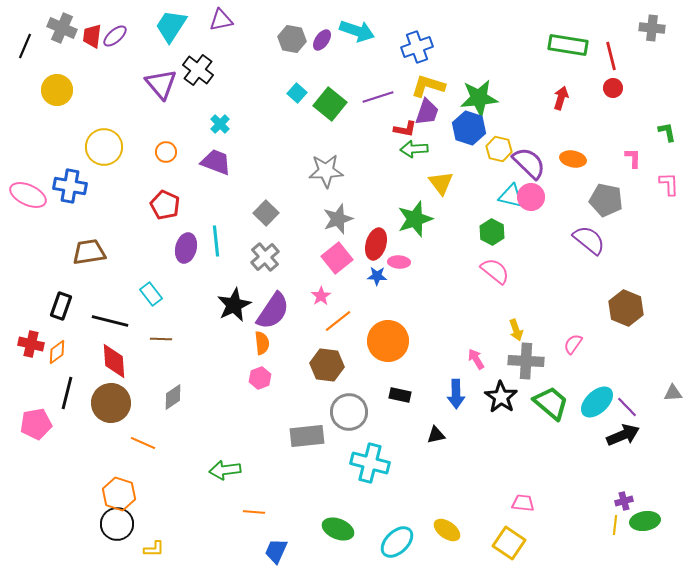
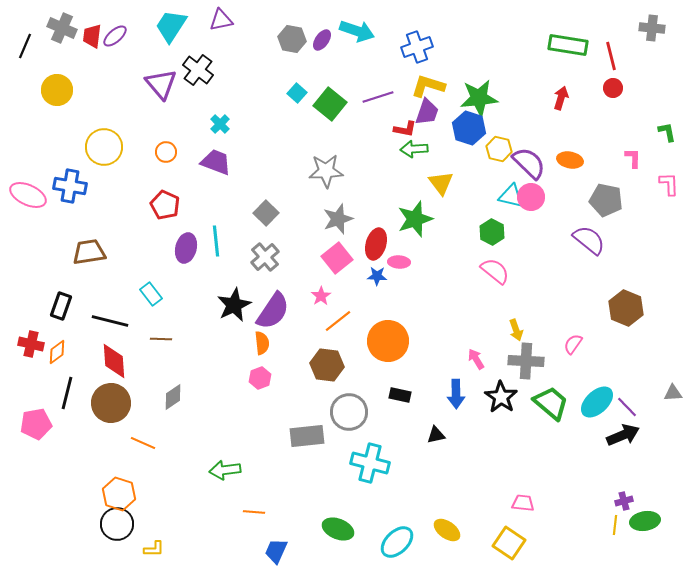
orange ellipse at (573, 159): moved 3 px left, 1 px down
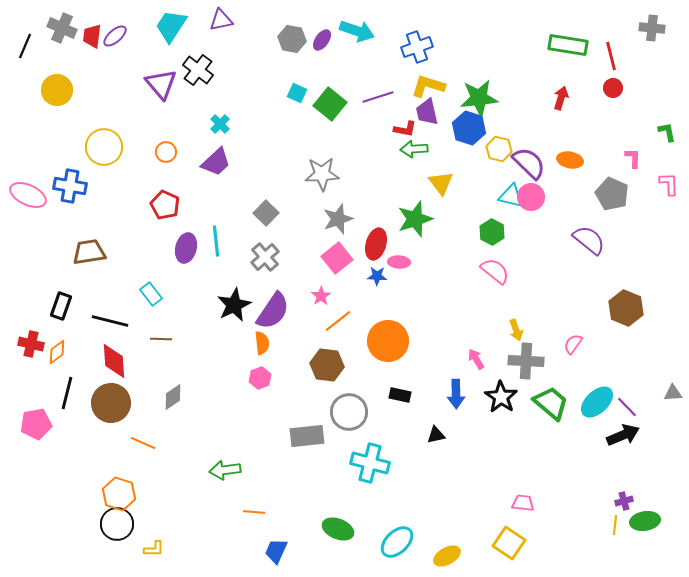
cyan square at (297, 93): rotated 18 degrees counterclockwise
purple trapezoid at (427, 112): rotated 148 degrees clockwise
purple trapezoid at (216, 162): rotated 116 degrees clockwise
gray star at (326, 171): moved 4 px left, 3 px down
gray pentagon at (606, 200): moved 6 px right, 6 px up; rotated 12 degrees clockwise
yellow ellipse at (447, 530): moved 26 px down; rotated 64 degrees counterclockwise
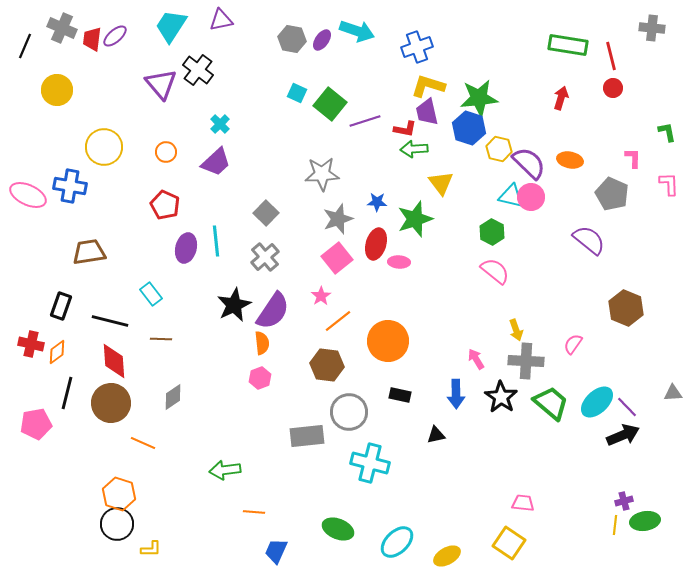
red trapezoid at (92, 36): moved 3 px down
purple line at (378, 97): moved 13 px left, 24 px down
blue star at (377, 276): moved 74 px up
yellow L-shape at (154, 549): moved 3 px left
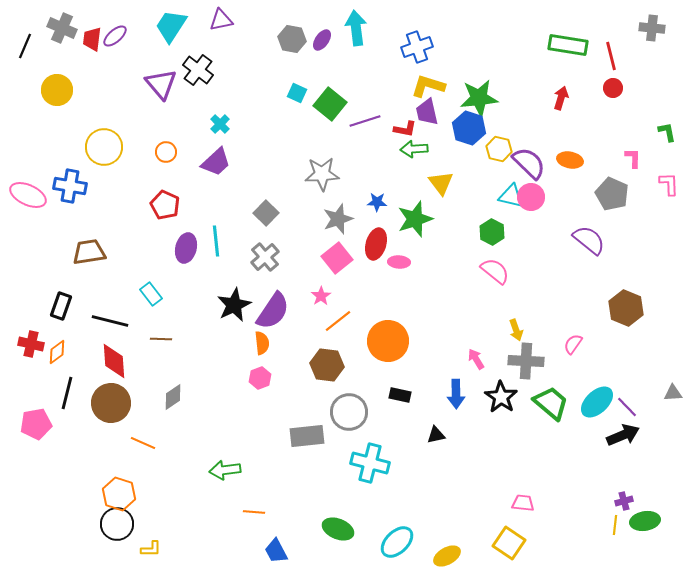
cyan arrow at (357, 31): moved 1 px left, 3 px up; rotated 116 degrees counterclockwise
blue trapezoid at (276, 551): rotated 52 degrees counterclockwise
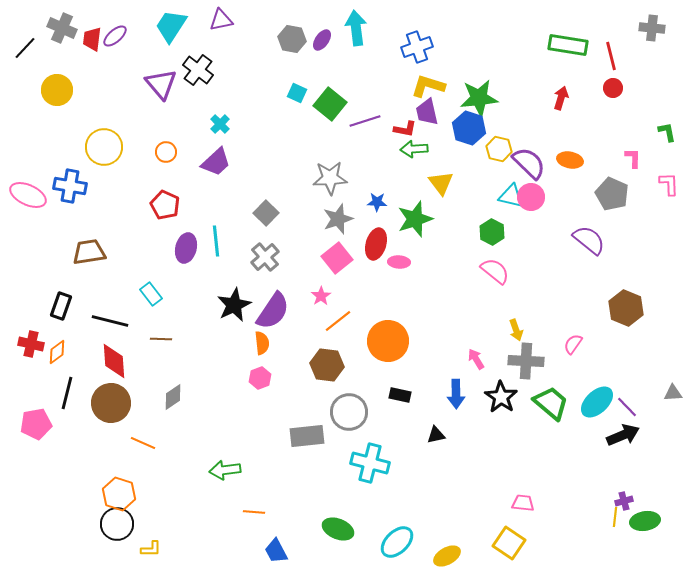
black line at (25, 46): moved 2 px down; rotated 20 degrees clockwise
gray star at (322, 174): moved 8 px right, 4 px down
yellow line at (615, 525): moved 8 px up
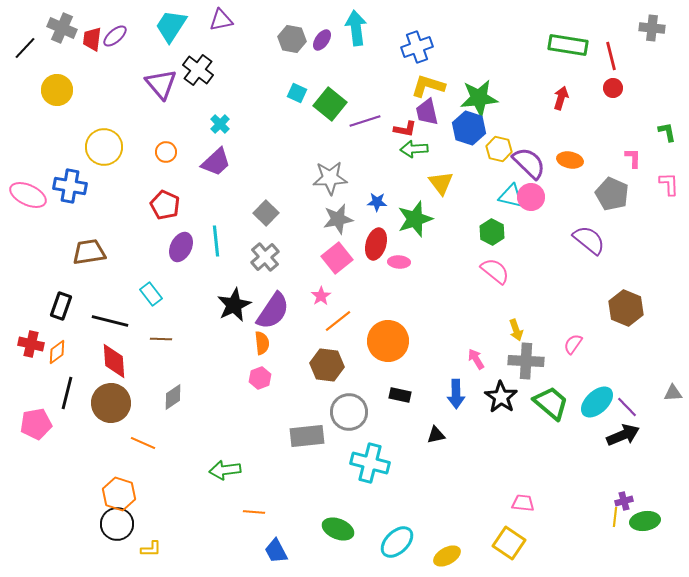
gray star at (338, 219): rotated 8 degrees clockwise
purple ellipse at (186, 248): moved 5 px left, 1 px up; rotated 12 degrees clockwise
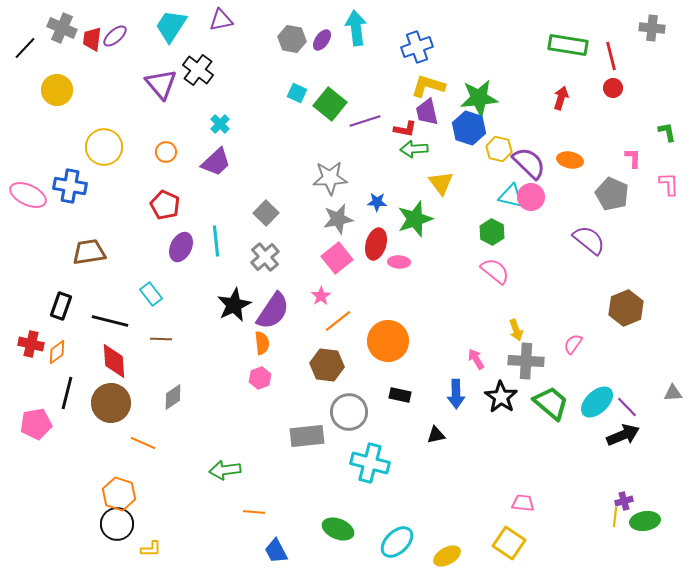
brown hexagon at (626, 308): rotated 16 degrees clockwise
